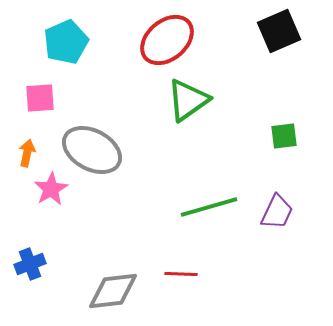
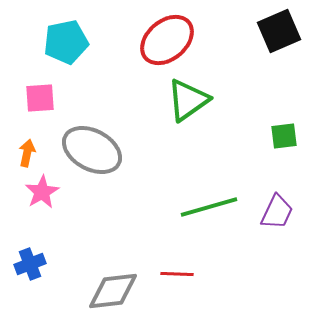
cyan pentagon: rotated 12 degrees clockwise
pink star: moved 9 px left, 3 px down
red line: moved 4 px left
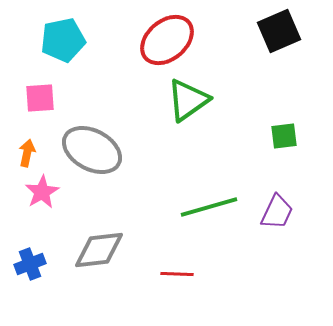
cyan pentagon: moved 3 px left, 2 px up
gray diamond: moved 14 px left, 41 px up
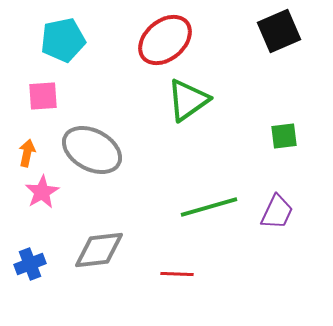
red ellipse: moved 2 px left
pink square: moved 3 px right, 2 px up
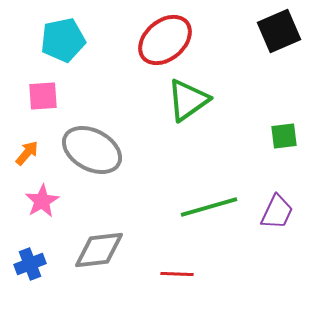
orange arrow: rotated 28 degrees clockwise
pink star: moved 9 px down
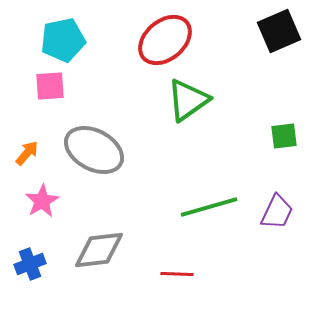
pink square: moved 7 px right, 10 px up
gray ellipse: moved 2 px right
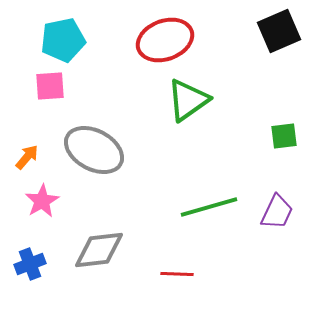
red ellipse: rotated 20 degrees clockwise
orange arrow: moved 4 px down
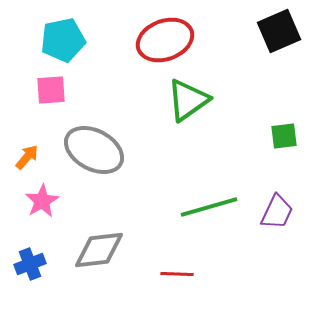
pink square: moved 1 px right, 4 px down
